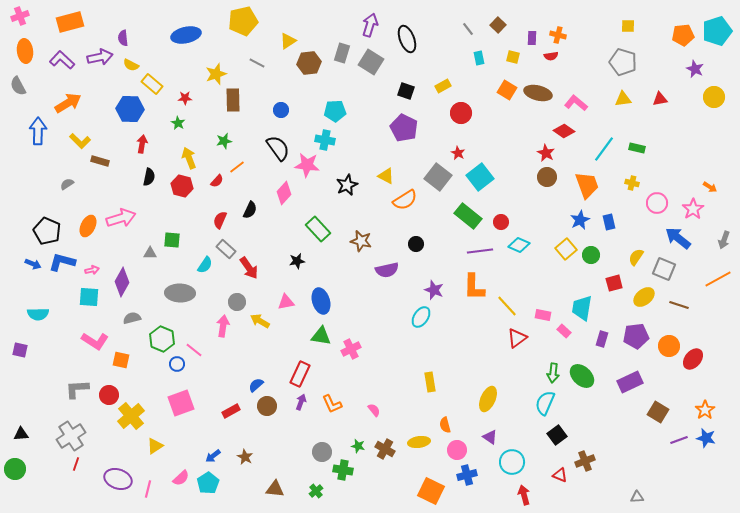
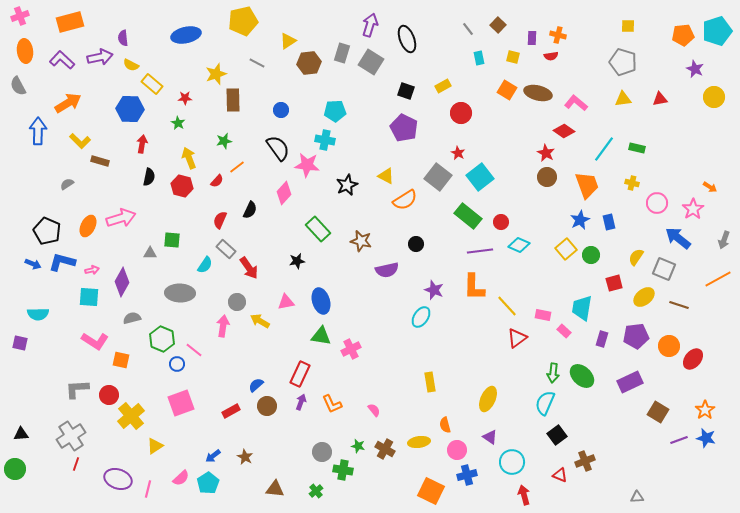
purple square at (20, 350): moved 7 px up
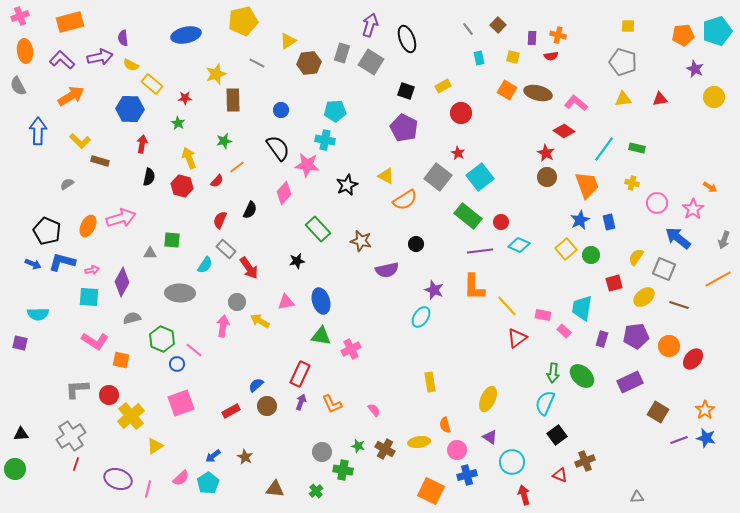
orange arrow at (68, 103): moved 3 px right, 7 px up
